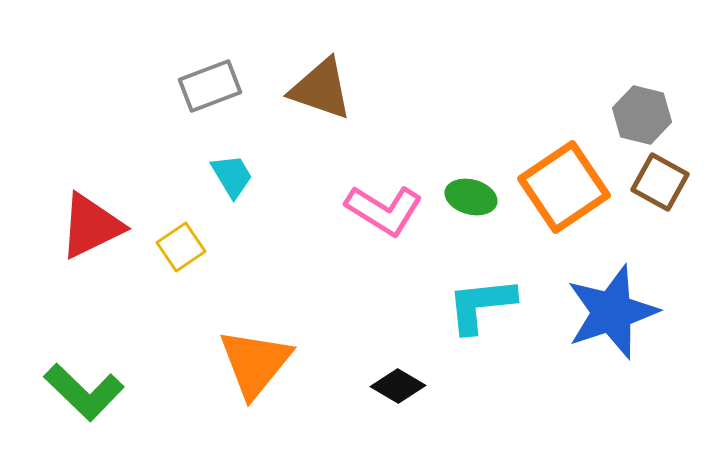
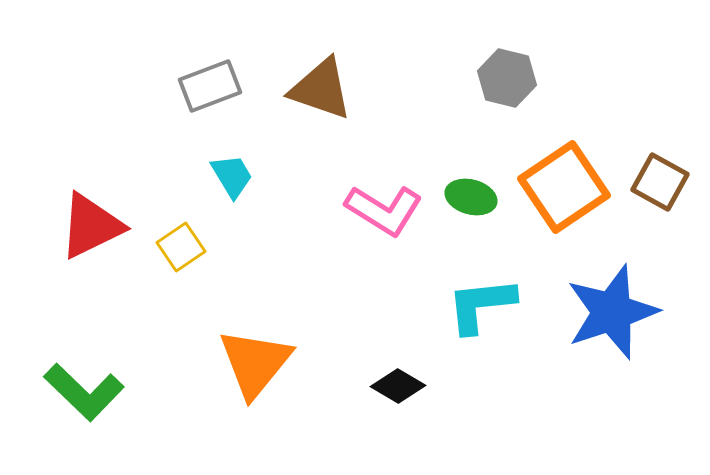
gray hexagon: moved 135 px left, 37 px up
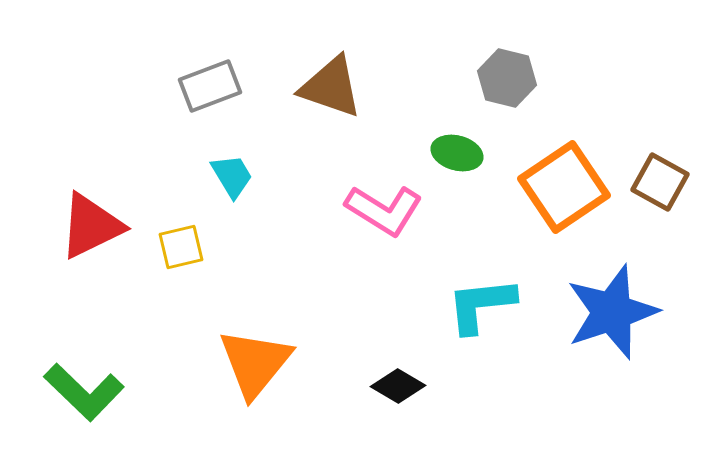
brown triangle: moved 10 px right, 2 px up
green ellipse: moved 14 px left, 44 px up
yellow square: rotated 21 degrees clockwise
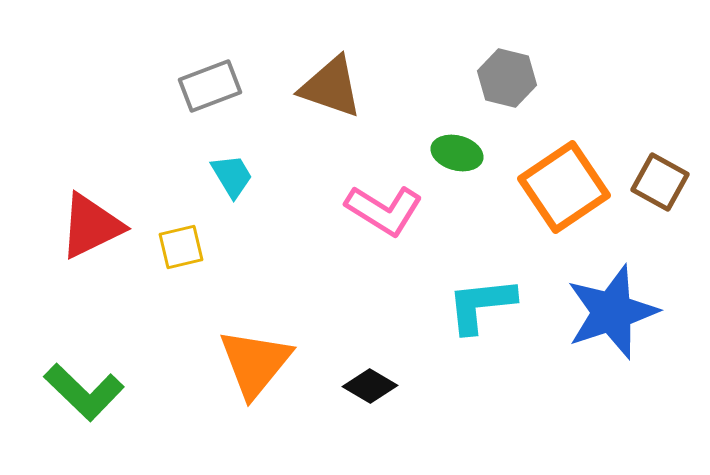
black diamond: moved 28 px left
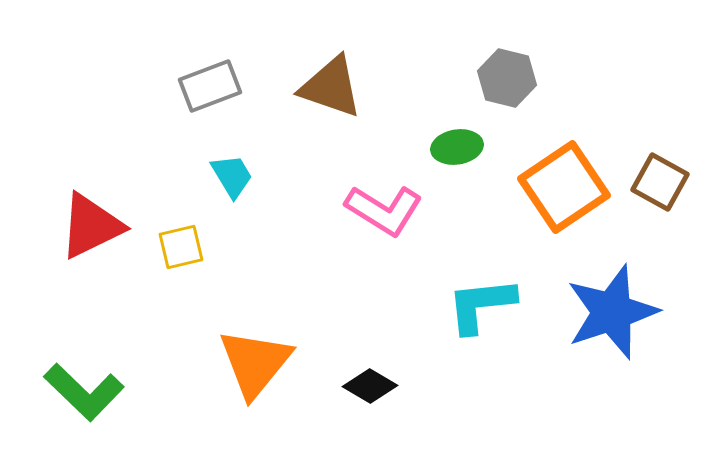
green ellipse: moved 6 px up; rotated 24 degrees counterclockwise
